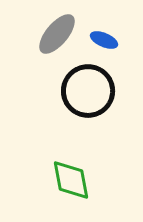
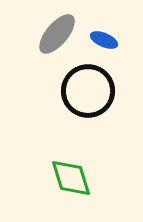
green diamond: moved 2 px up; rotated 6 degrees counterclockwise
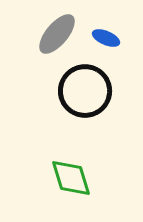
blue ellipse: moved 2 px right, 2 px up
black circle: moved 3 px left
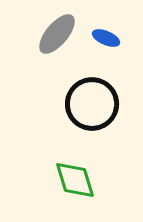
black circle: moved 7 px right, 13 px down
green diamond: moved 4 px right, 2 px down
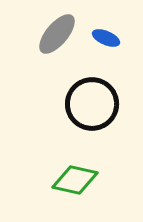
green diamond: rotated 60 degrees counterclockwise
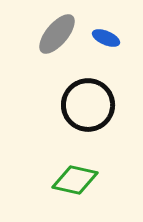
black circle: moved 4 px left, 1 px down
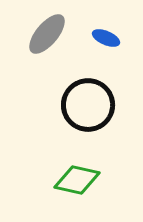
gray ellipse: moved 10 px left
green diamond: moved 2 px right
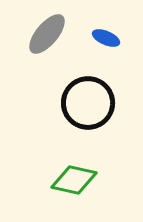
black circle: moved 2 px up
green diamond: moved 3 px left
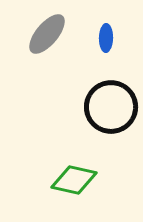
blue ellipse: rotated 68 degrees clockwise
black circle: moved 23 px right, 4 px down
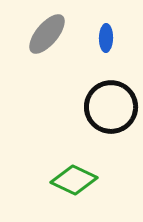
green diamond: rotated 12 degrees clockwise
